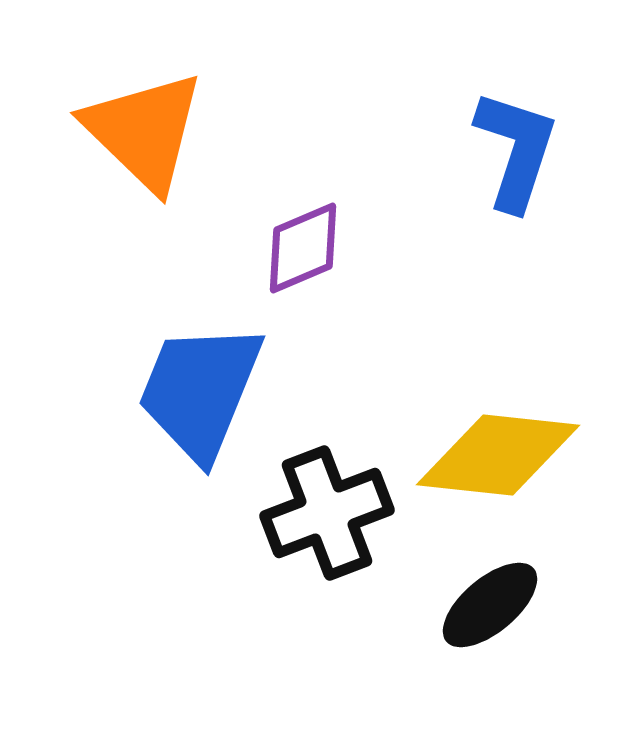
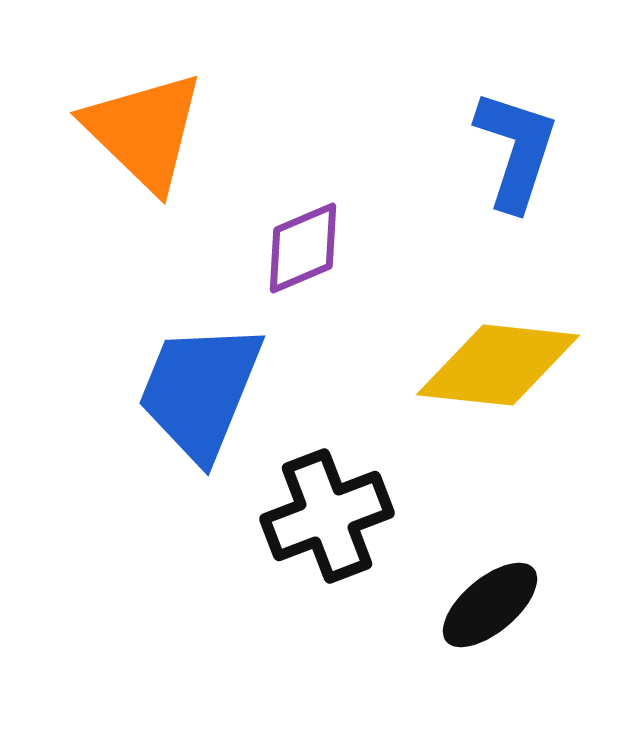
yellow diamond: moved 90 px up
black cross: moved 3 px down
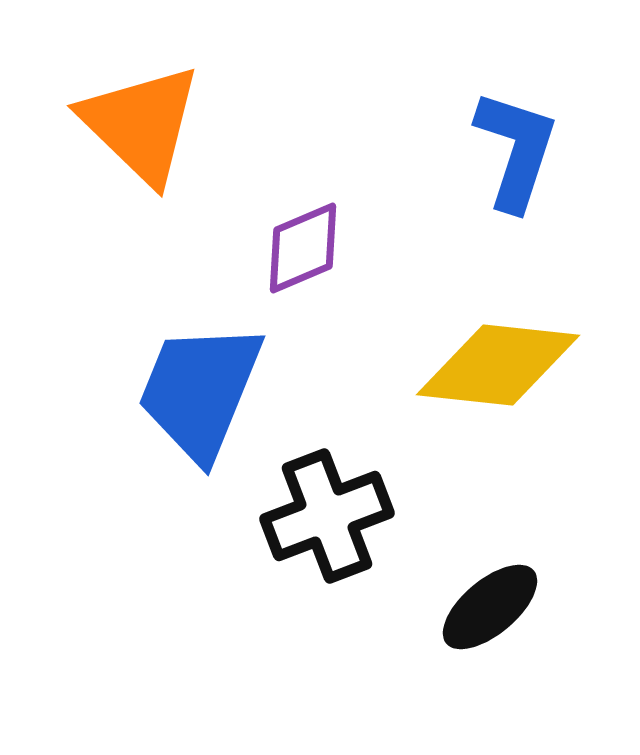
orange triangle: moved 3 px left, 7 px up
black ellipse: moved 2 px down
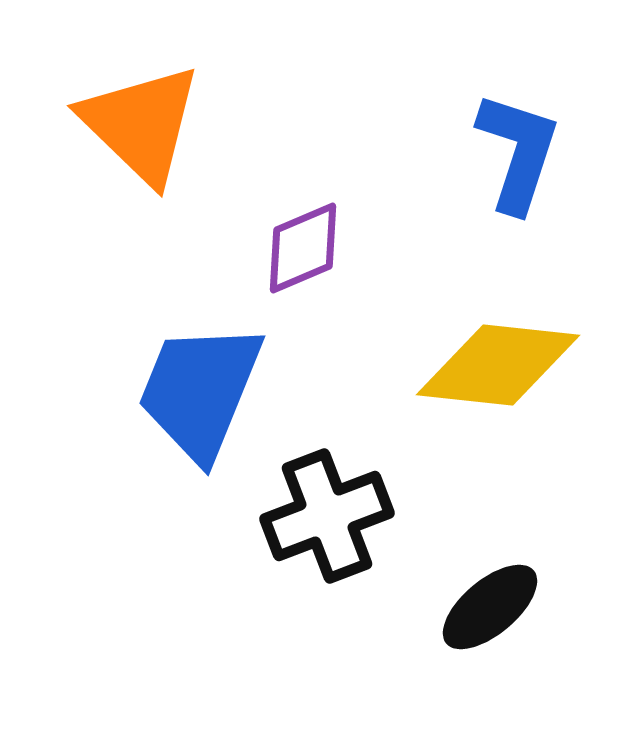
blue L-shape: moved 2 px right, 2 px down
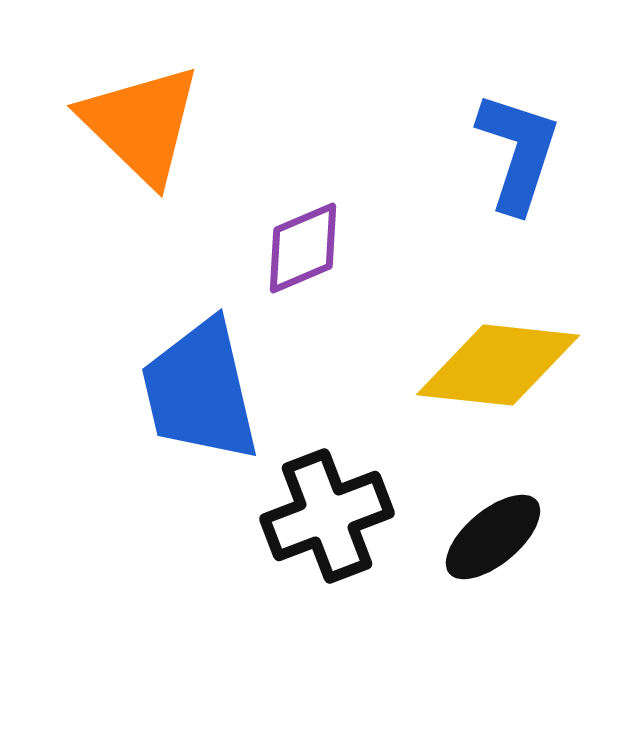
blue trapezoid: rotated 35 degrees counterclockwise
black ellipse: moved 3 px right, 70 px up
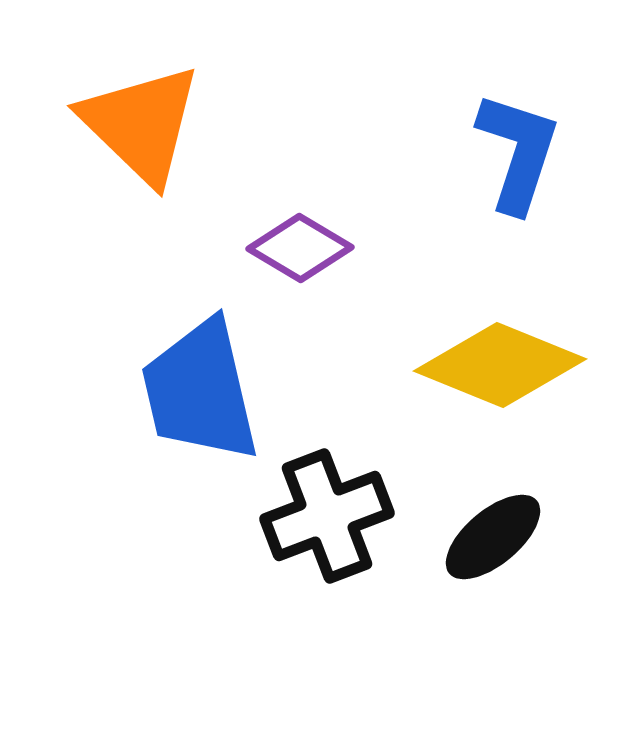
purple diamond: moved 3 px left; rotated 54 degrees clockwise
yellow diamond: moved 2 px right; rotated 16 degrees clockwise
